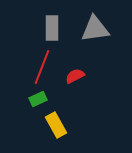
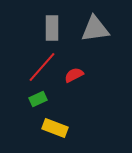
red line: rotated 20 degrees clockwise
red semicircle: moved 1 px left, 1 px up
yellow rectangle: moved 1 px left, 3 px down; rotated 40 degrees counterclockwise
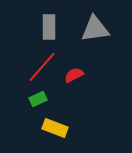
gray rectangle: moved 3 px left, 1 px up
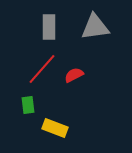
gray triangle: moved 2 px up
red line: moved 2 px down
green rectangle: moved 10 px left, 6 px down; rotated 72 degrees counterclockwise
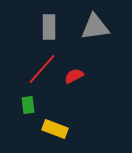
red semicircle: moved 1 px down
yellow rectangle: moved 1 px down
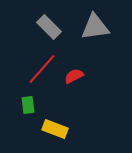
gray rectangle: rotated 45 degrees counterclockwise
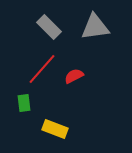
green rectangle: moved 4 px left, 2 px up
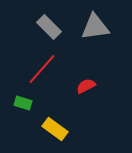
red semicircle: moved 12 px right, 10 px down
green rectangle: moved 1 px left; rotated 66 degrees counterclockwise
yellow rectangle: rotated 15 degrees clockwise
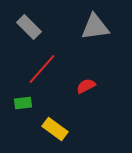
gray rectangle: moved 20 px left
green rectangle: rotated 24 degrees counterclockwise
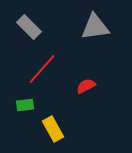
green rectangle: moved 2 px right, 2 px down
yellow rectangle: moved 2 px left; rotated 25 degrees clockwise
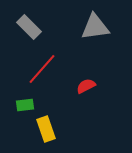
yellow rectangle: moved 7 px left; rotated 10 degrees clockwise
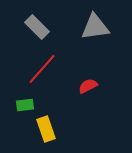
gray rectangle: moved 8 px right
red semicircle: moved 2 px right
